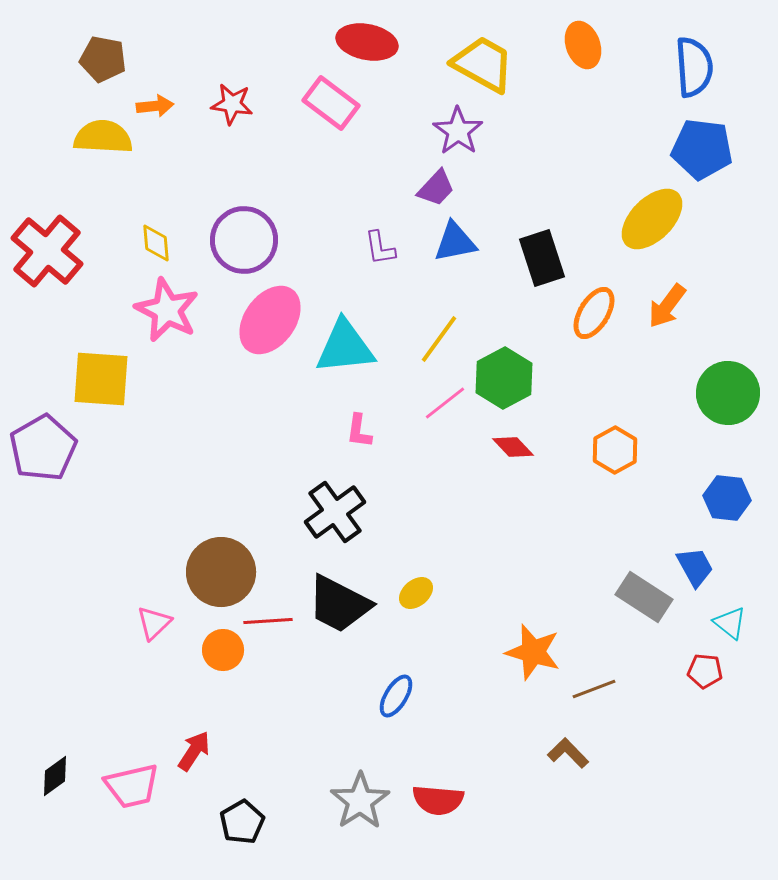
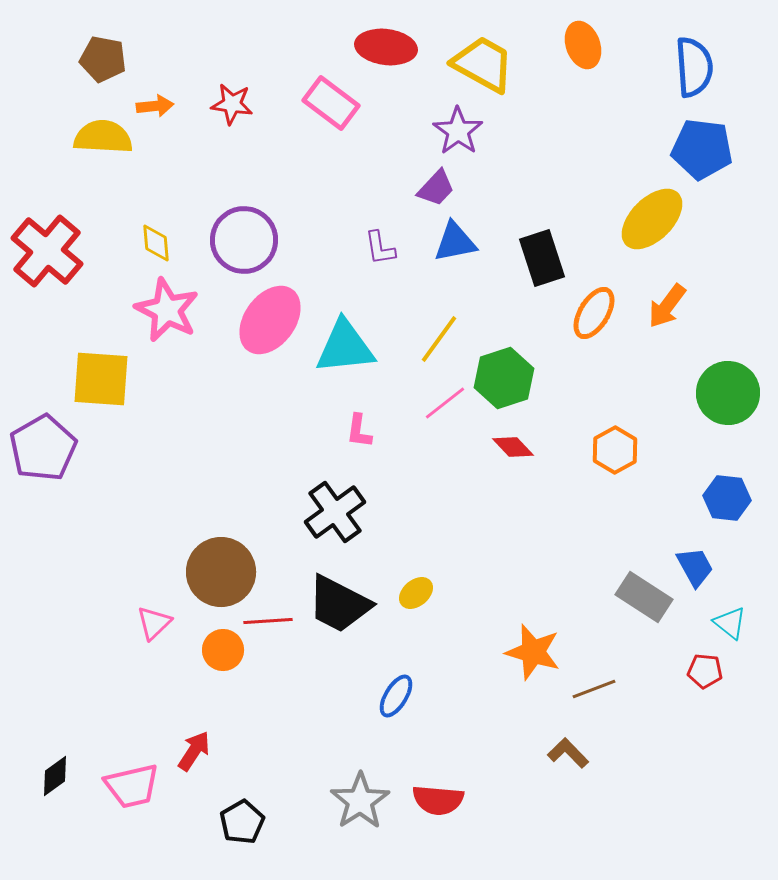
red ellipse at (367, 42): moved 19 px right, 5 px down; rotated 4 degrees counterclockwise
green hexagon at (504, 378): rotated 10 degrees clockwise
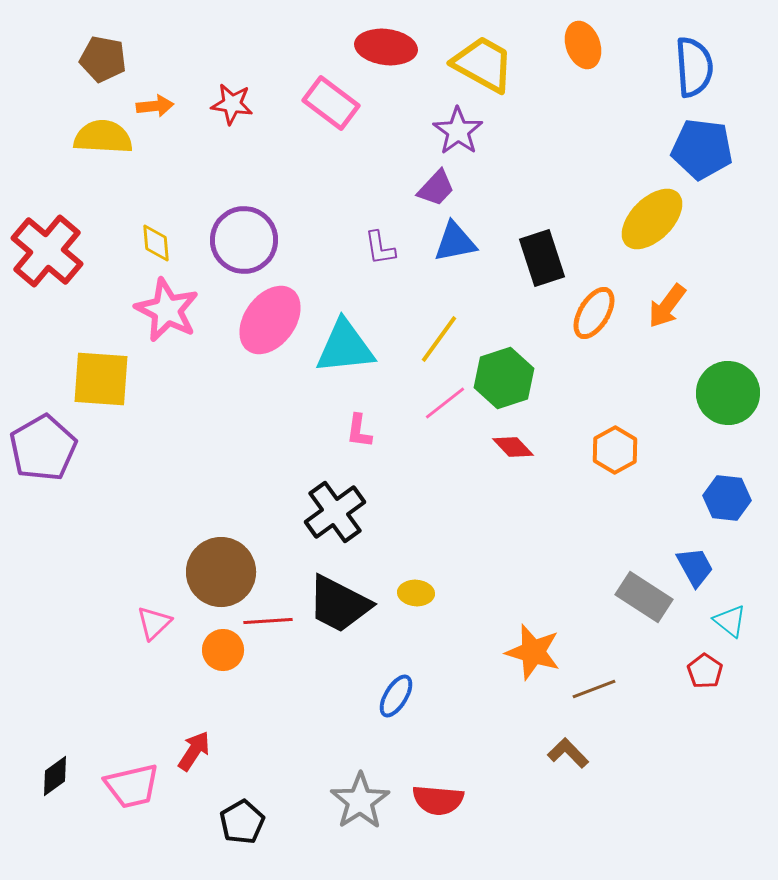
yellow ellipse at (416, 593): rotated 44 degrees clockwise
cyan triangle at (730, 623): moved 2 px up
red pentagon at (705, 671): rotated 28 degrees clockwise
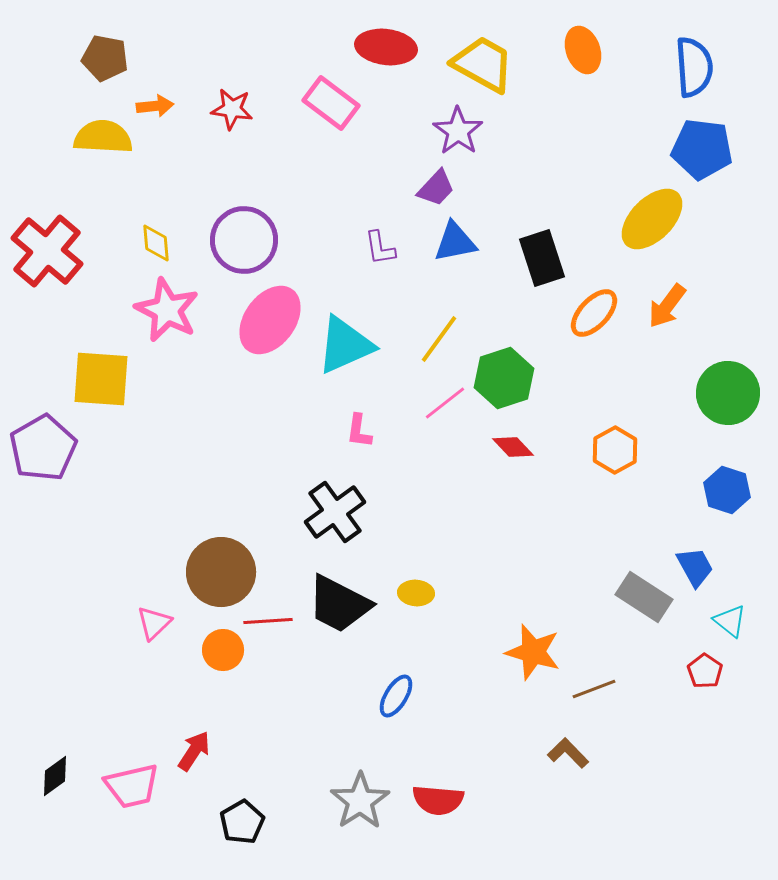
orange ellipse at (583, 45): moved 5 px down
brown pentagon at (103, 59): moved 2 px right, 1 px up
red star at (232, 104): moved 5 px down
orange ellipse at (594, 313): rotated 12 degrees clockwise
cyan triangle at (345, 347): moved 2 px up; rotated 18 degrees counterclockwise
blue hexagon at (727, 498): moved 8 px up; rotated 12 degrees clockwise
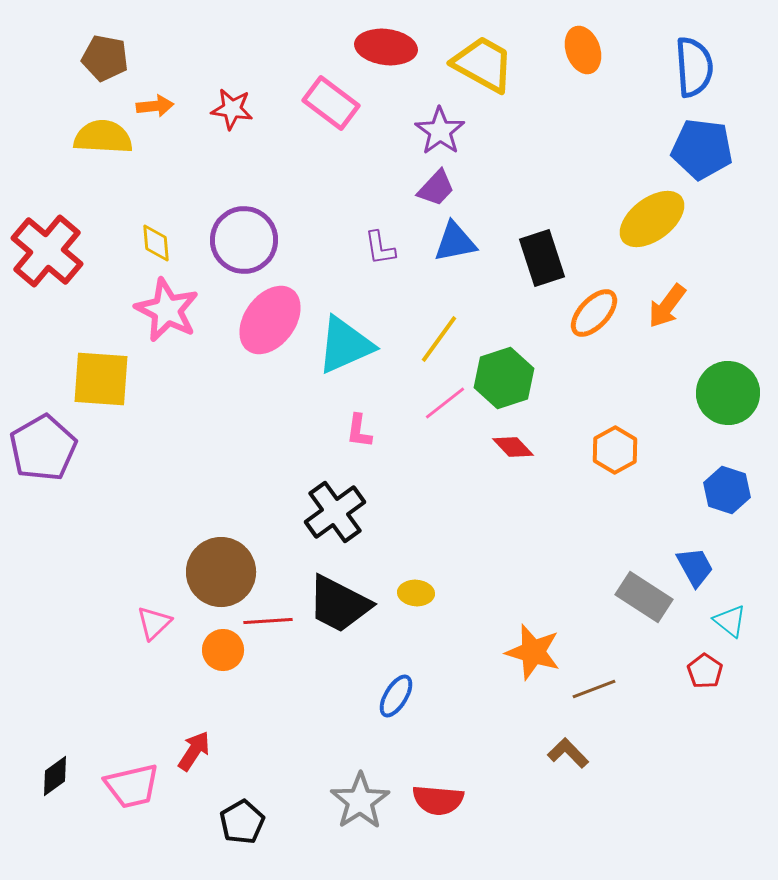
purple star at (458, 131): moved 18 px left
yellow ellipse at (652, 219): rotated 8 degrees clockwise
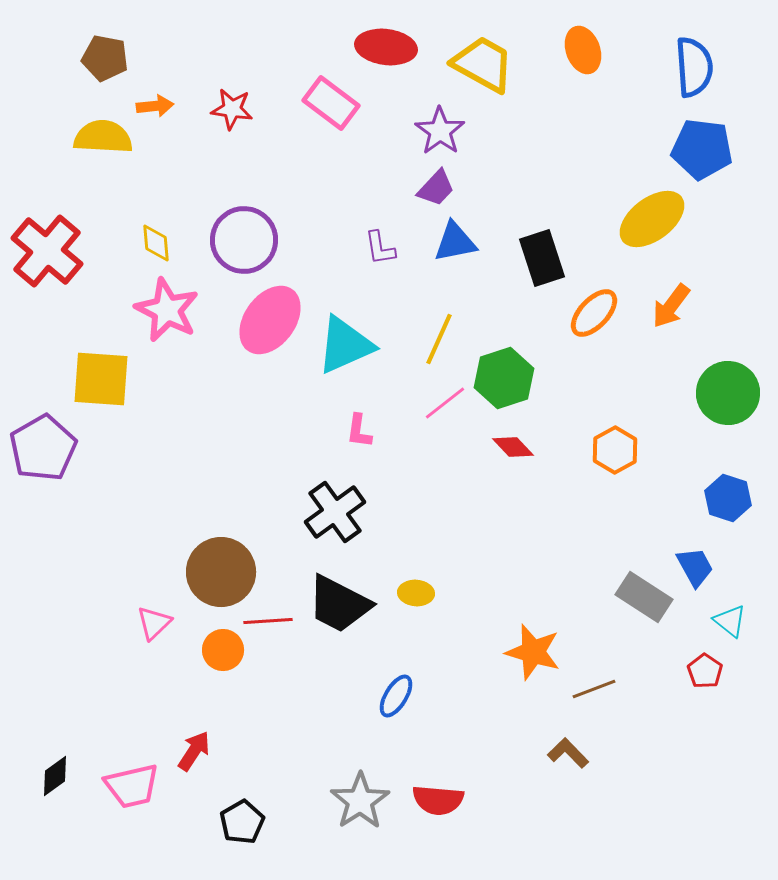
orange arrow at (667, 306): moved 4 px right
yellow line at (439, 339): rotated 12 degrees counterclockwise
blue hexagon at (727, 490): moved 1 px right, 8 px down
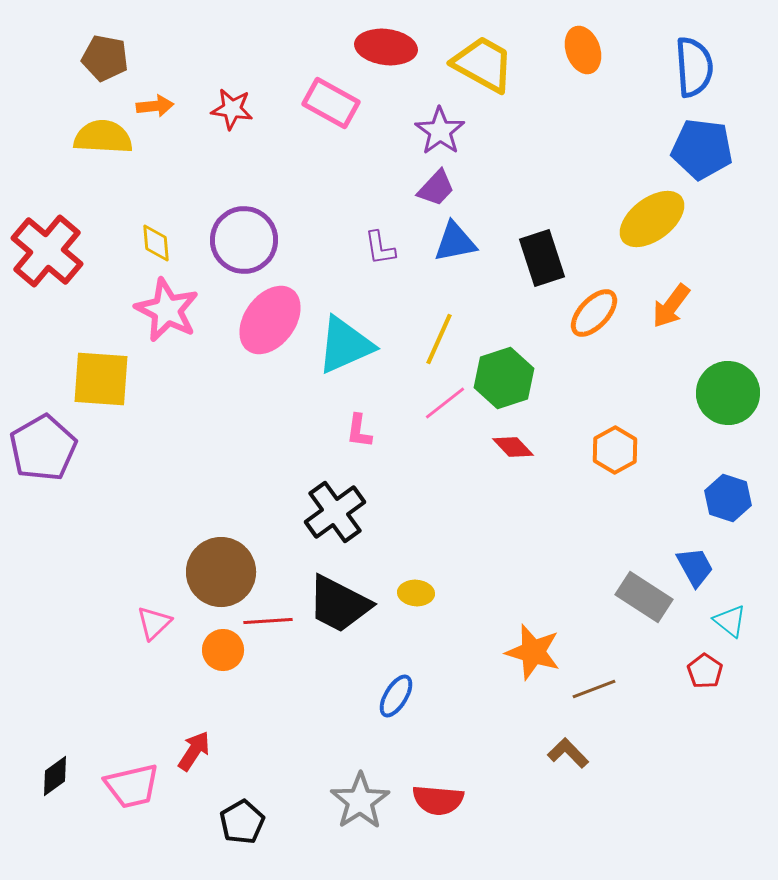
pink rectangle at (331, 103): rotated 8 degrees counterclockwise
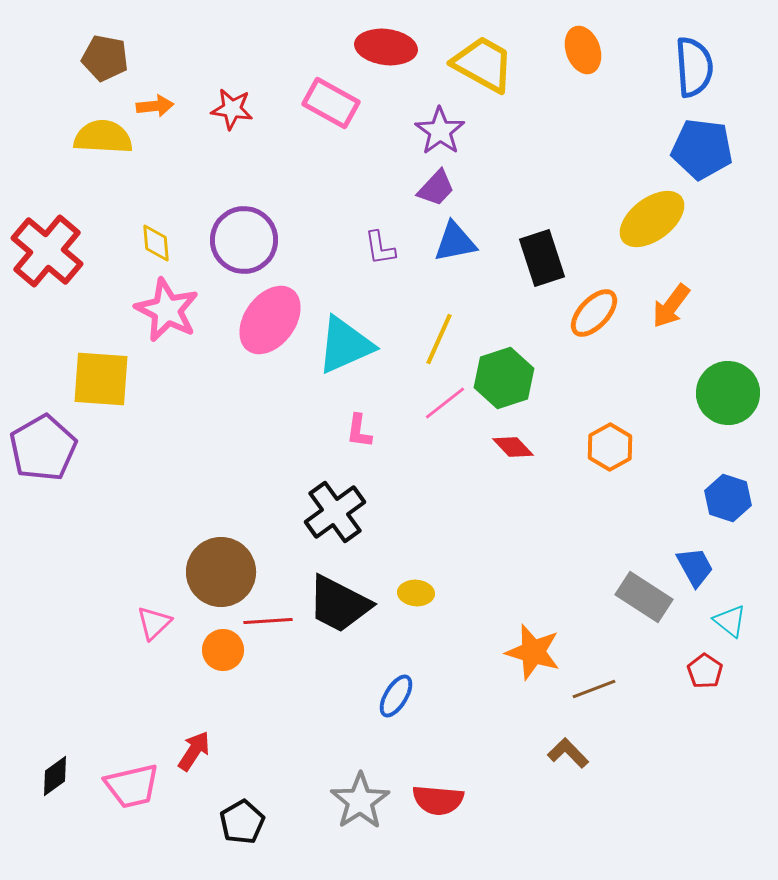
orange hexagon at (615, 450): moved 5 px left, 3 px up
